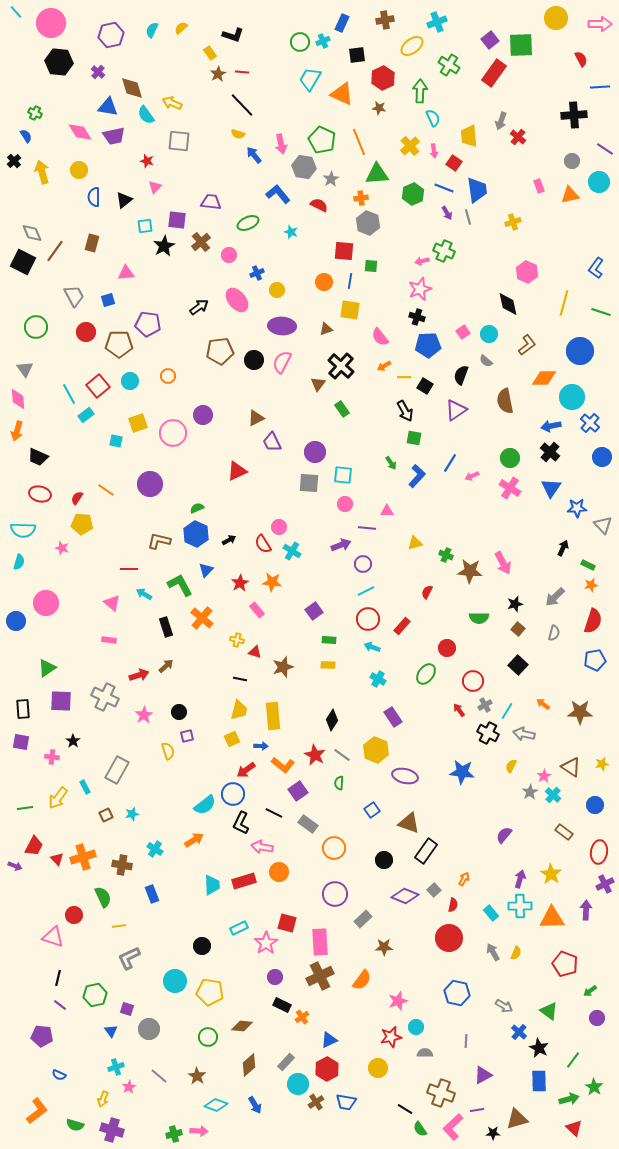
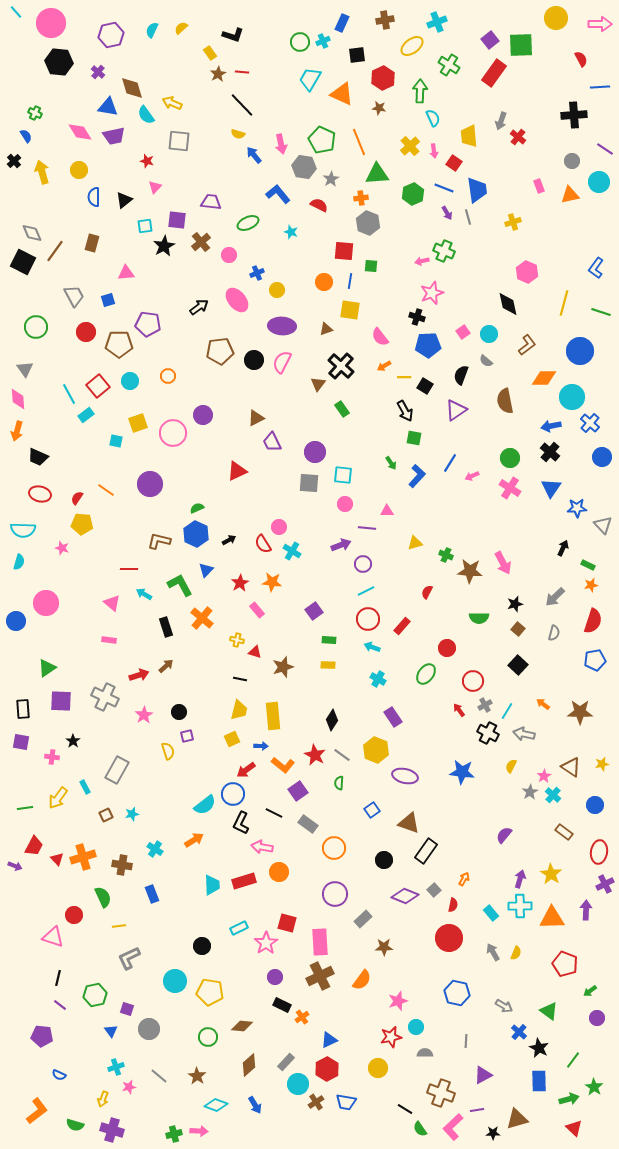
pink star at (420, 289): moved 12 px right, 4 px down
pink star at (129, 1087): rotated 16 degrees clockwise
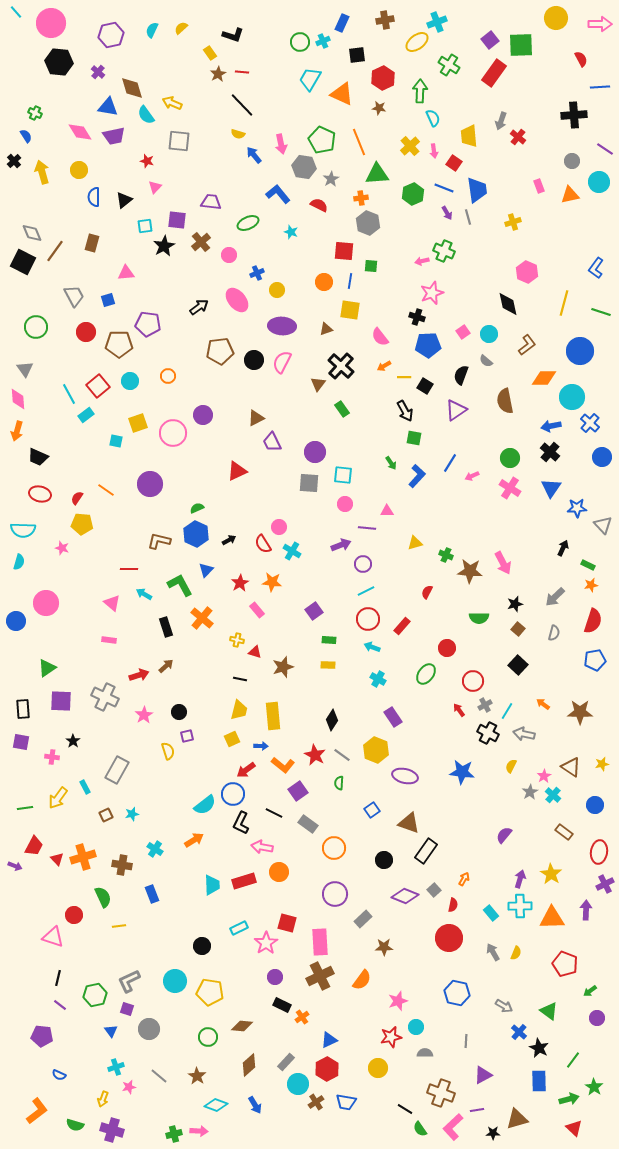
yellow ellipse at (412, 46): moved 5 px right, 4 px up
gray L-shape at (129, 958): moved 23 px down
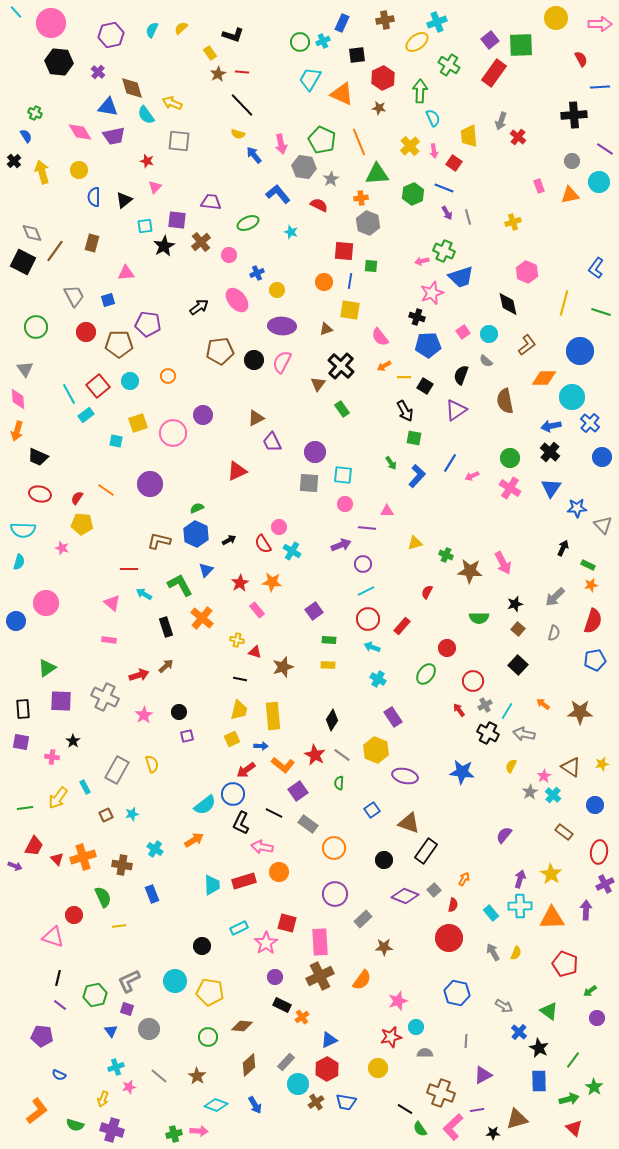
blue trapezoid at (477, 190): moved 16 px left, 87 px down; rotated 80 degrees clockwise
yellow semicircle at (168, 751): moved 16 px left, 13 px down
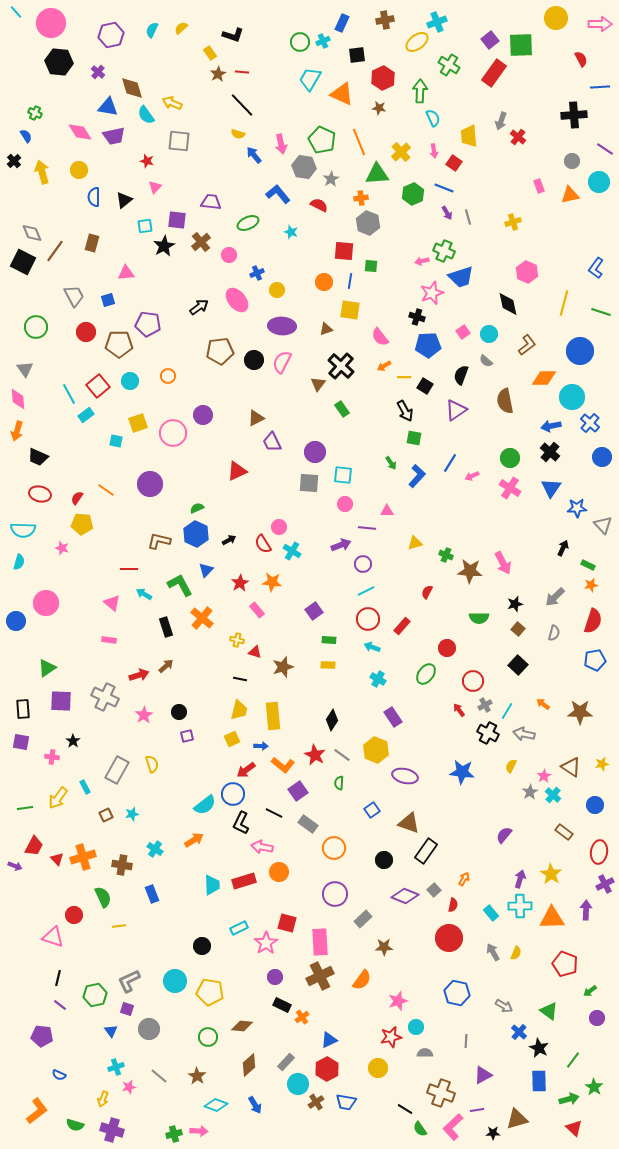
yellow cross at (410, 146): moved 9 px left, 6 px down
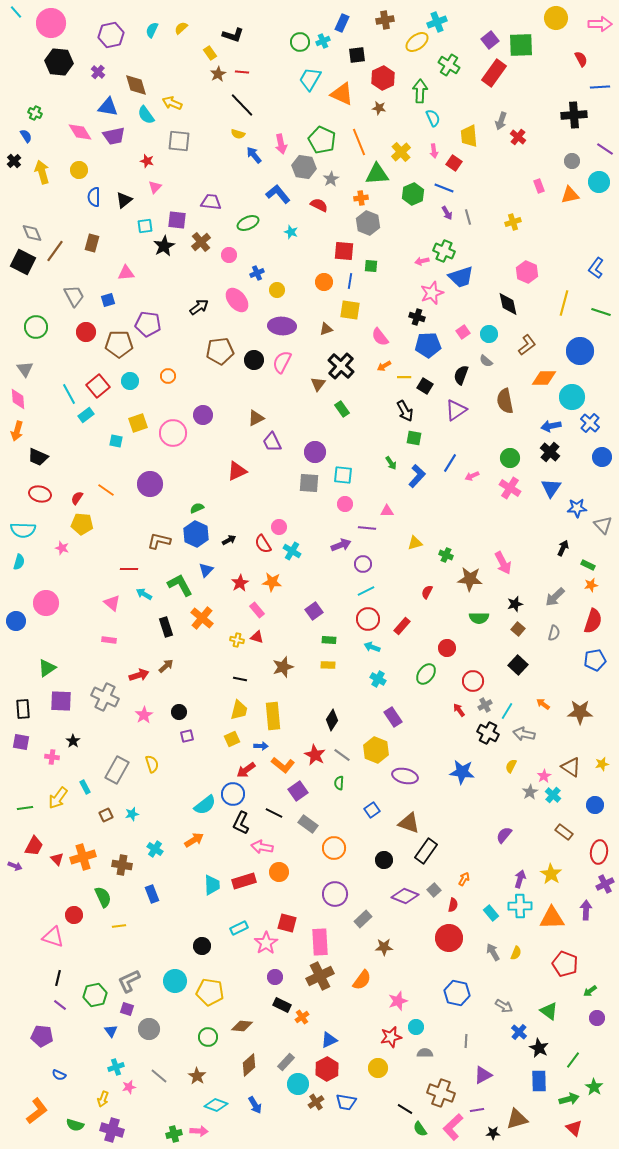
brown diamond at (132, 88): moved 4 px right, 3 px up
brown star at (470, 571): moved 8 px down
red triangle at (255, 652): moved 2 px right, 15 px up
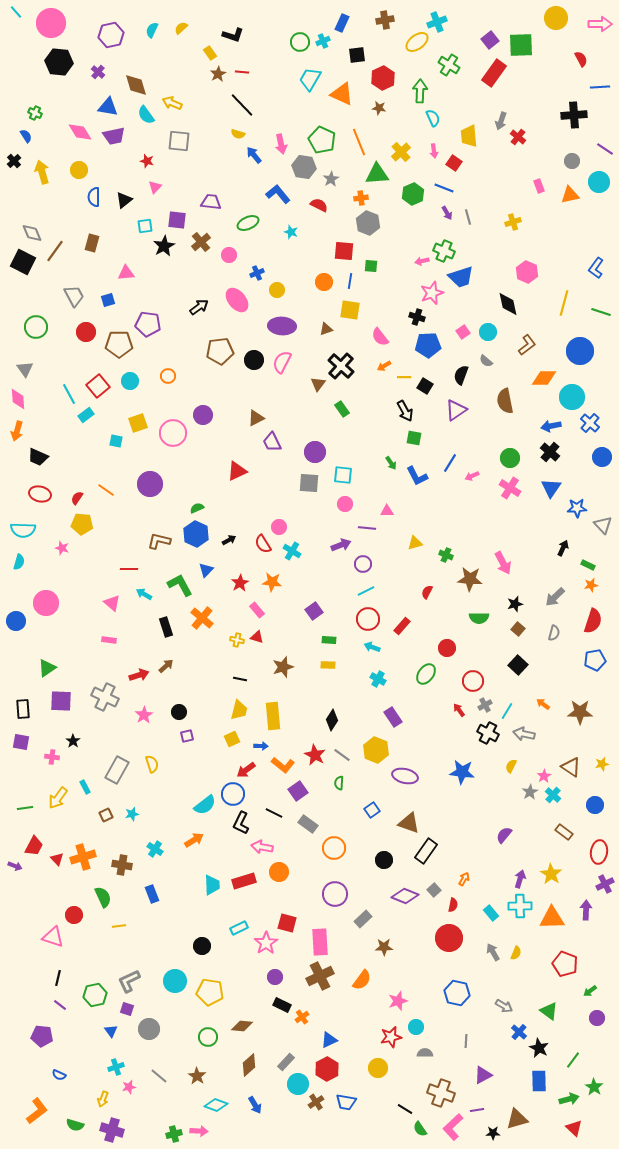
cyan circle at (489, 334): moved 1 px left, 2 px up
blue L-shape at (417, 476): rotated 110 degrees clockwise
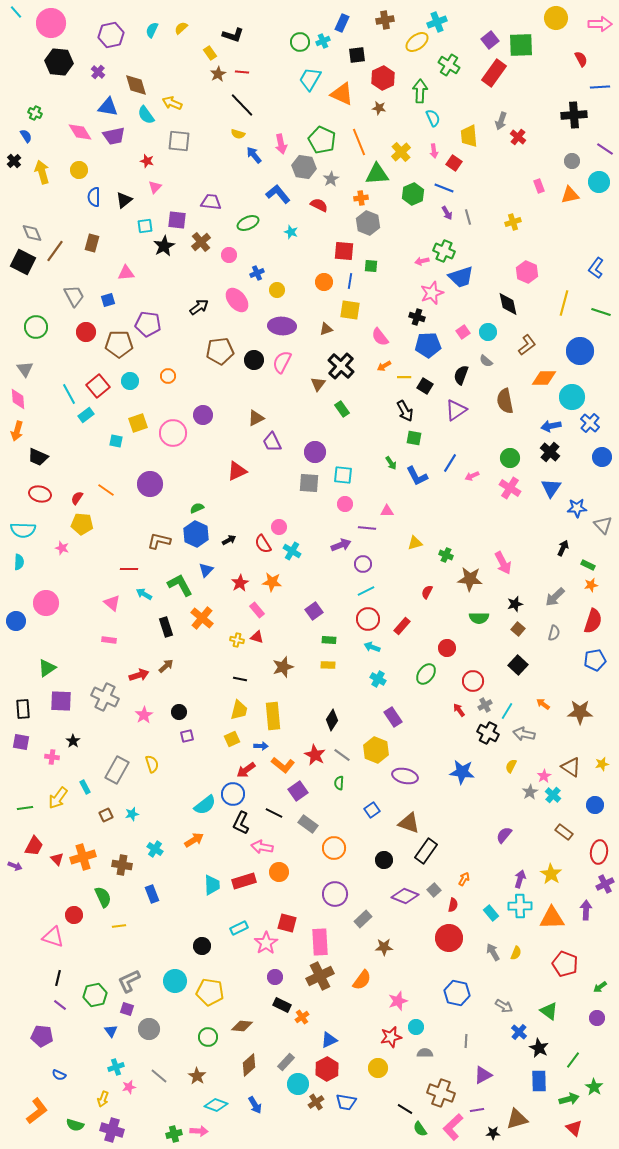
cyan semicircle at (19, 562): rotated 14 degrees counterclockwise
green arrow at (590, 991): moved 10 px right, 4 px up
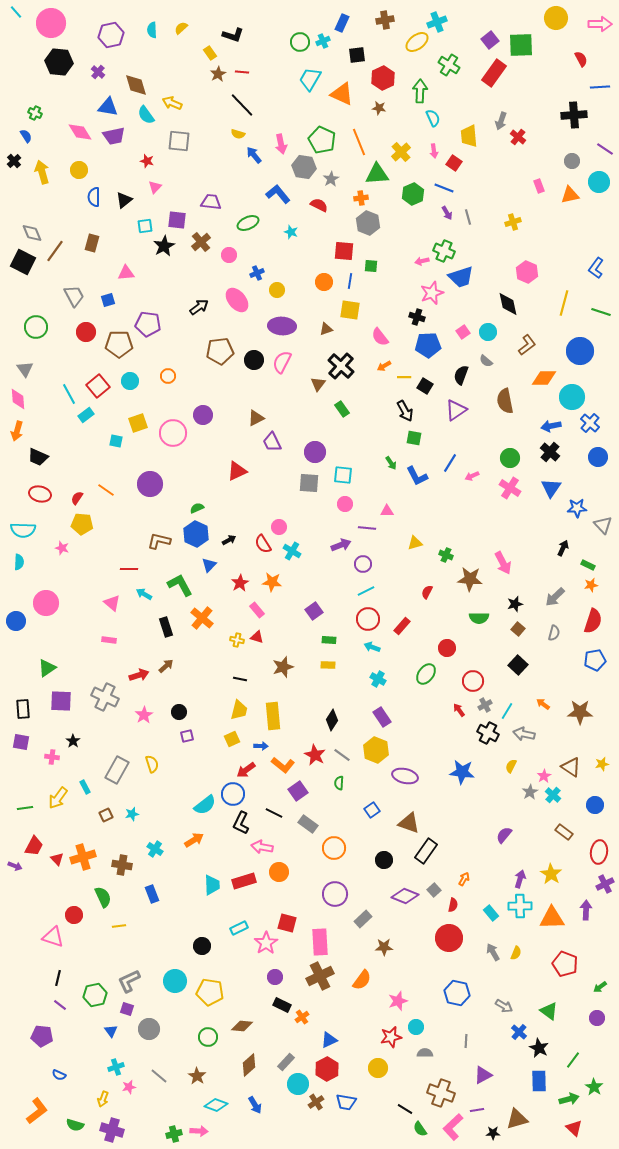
cyan semicircle at (152, 30): rotated 28 degrees counterclockwise
blue circle at (602, 457): moved 4 px left
blue triangle at (206, 570): moved 3 px right, 5 px up
purple rectangle at (393, 717): moved 11 px left
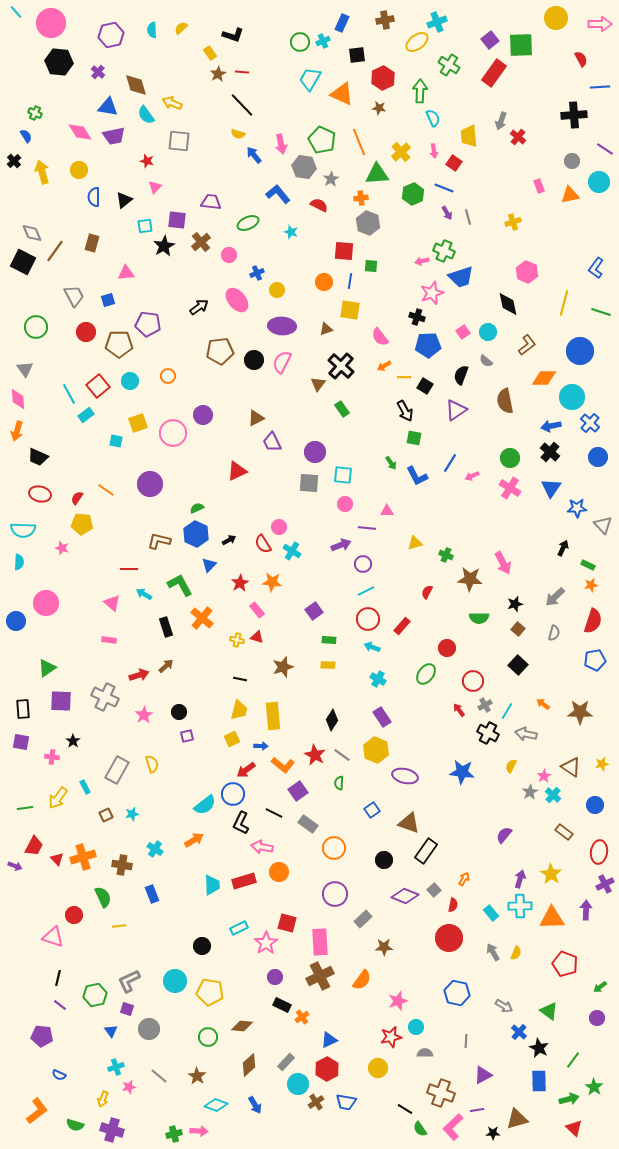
gray arrow at (524, 734): moved 2 px right
